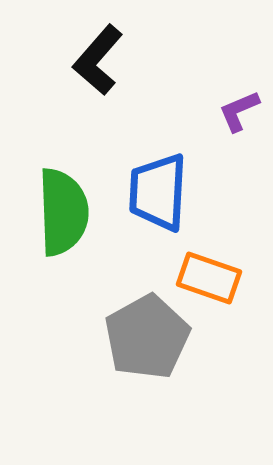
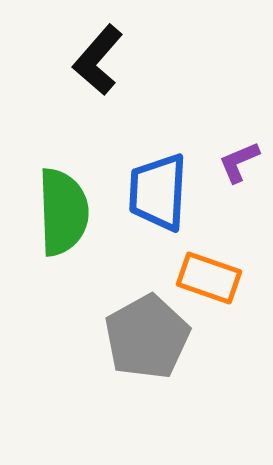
purple L-shape: moved 51 px down
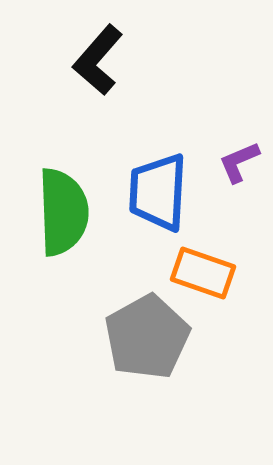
orange rectangle: moved 6 px left, 5 px up
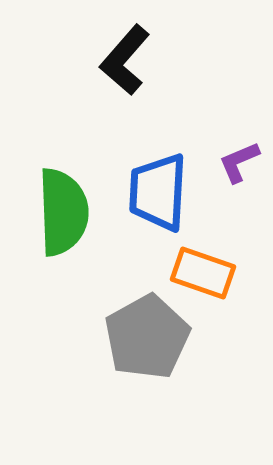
black L-shape: moved 27 px right
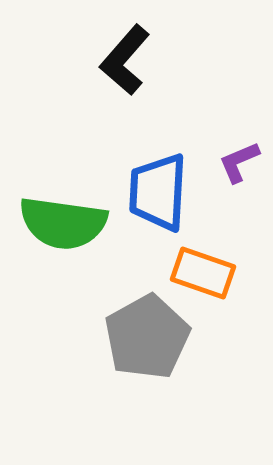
green semicircle: moved 11 px down; rotated 100 degrees clockwise
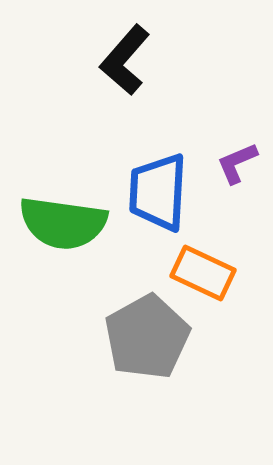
purple L-shape: moved 2 px left, 1 px down
orange rectangle: rotated 6 degrees clockwise
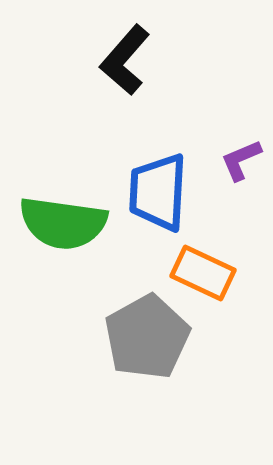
purple L-shape: moved 4 px right, 3 px up
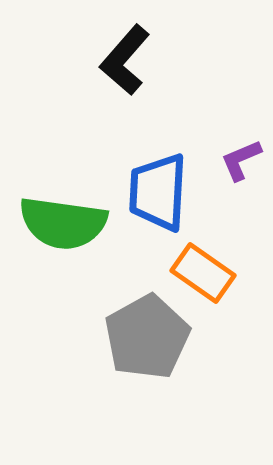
orange rectangle: rotated 10 degrees clockwise
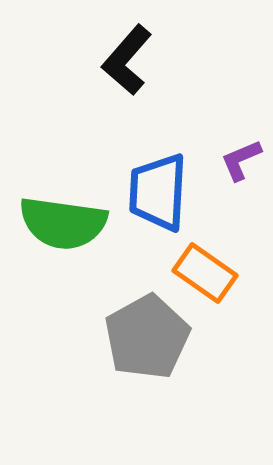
black L-shape: moved 2 px right
orange rectangle: moved 2 px right
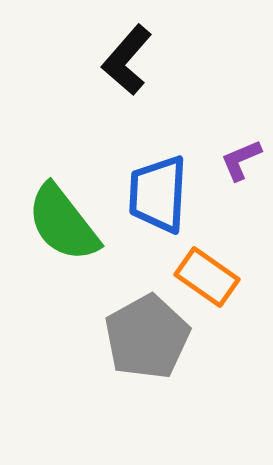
blue trapezoid: moved 2 px down
green semicircle: rotated 44 degrees clockwise
orange rectangle: moved 2 px right, 4 px down
